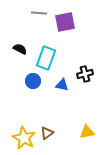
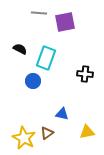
black cross: rotated 21 degrees clockwise
blue triangle: moved 29 px down
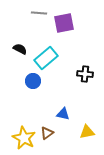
purple square: moved 1 px left, 1 px down
cyan rectangle: rotated 30 degrees clockwise
blue triangle: moved 1 px right
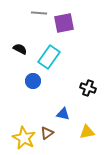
cyan rectangle: moved 3 px right, 1 px up; rotated 15 degrees counterclockwise
black cross: moved 3 px right, 14 px down; rotated 14 degrees clockwise
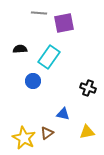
black semicircle: rotated 32 degrees counterclockwise
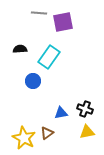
purple square: moved 1 px left, 1 px up
black cross: moved 3 px left, 21 px down
blue triangle: moved 2 px left, 1 px up; rotated 24 degrees counterclockwise
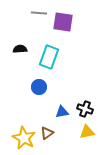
purple square: rotated 20 degrees clockwise
cyan rectangle: rotated 15 degrees counterclockwise
blue circle: moved 6 px right, 6 px down
blue triangle: moved 1 px right, 1 px up
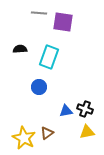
blue triangle: moved 4 px right, 1 px up
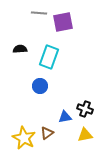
purple square: rotated 20 degrees counterclockwise
blue circle: moved 1 px right, 1 px up
blue triangle: moved 1 px left, 6 px down
yellow triangle: moved 2 px left, 3 px down
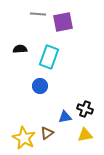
gray line: moved 1 px left, 1 px down
